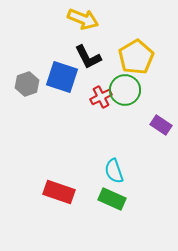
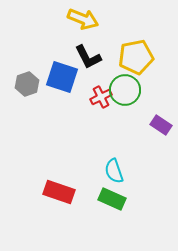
yellow pentagon: rotated 20 degrees clockwise
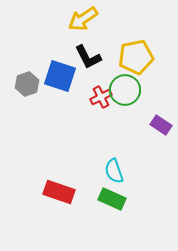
yellow arrow: rotated 124 degrees clockwise
blue square: moved 2 px left, 1 px up
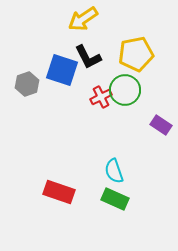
yellow pentagon: moved 3 px up
blue square: moved 2 px right, 6 px up
green rectangle: moved 3 px right
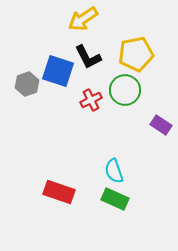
blue square: moved 4 px left, 1 px down
red cross: moved 10 px left, 3 px down
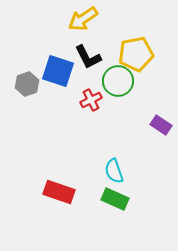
green circle: moved 7 px left, 9 px up
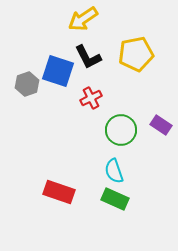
green circle: moved 3 px right, 49 px down
red cross: moved 2 px up
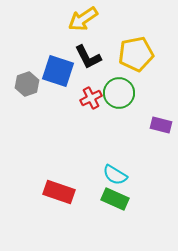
purple rectangle: rotated 20 degrees counterclockwise
green circle: moved 2 px left, 37 px up
cyan semicircle: moved 1 px right, 4 px down; rotated 40 degrees counterclockwise
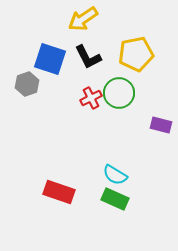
blue square: moved 8 px left, 12 px up
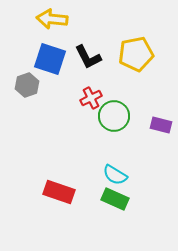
yellow arrow: moved 31 px left; rotated 40 degrees clockwise
gray hexagon: moved 1 px down
green circle: moved 5 px left, 23 px down
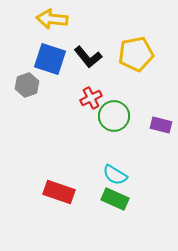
black L-shape: rotated 12 degrees counterclockwise
